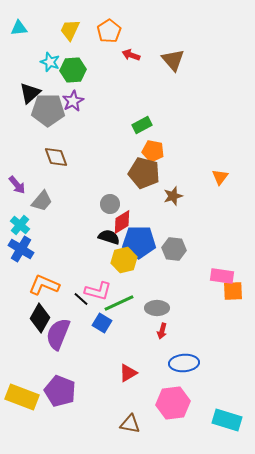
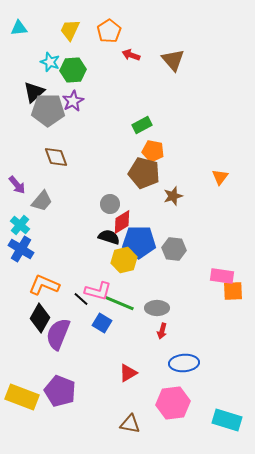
black triangle at (30, 93): moved 4 px right, 1 px up
green line at (119, 303): rotated 48 degrees clockwise
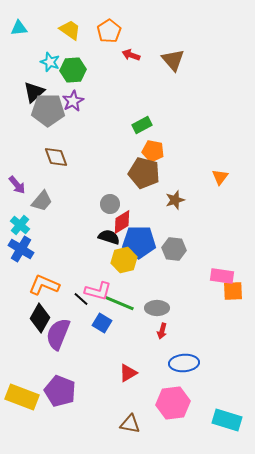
yellow trapezoid at (70, 30): rotated 100 degrees clockwise
brown star at (173, 196): moved 2 px right, 4 px down
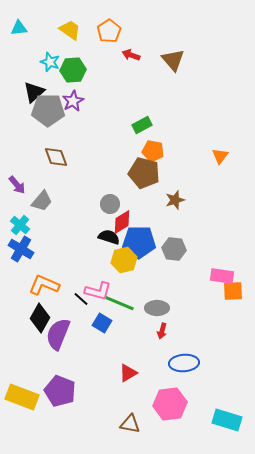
orange triangle at (220, 177): moved 21 px up
pink hexagon at (173, 403): moved 3 px left, 1 px down
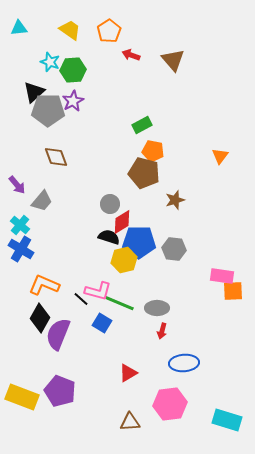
brown triangle at (130, 424): moved 2 px up; rotated 15 degrees counterclockwise
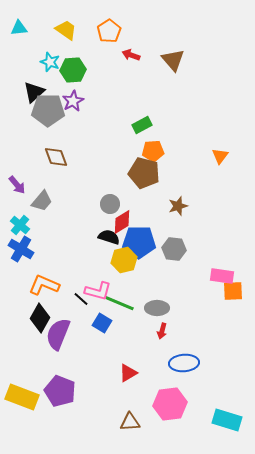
yellow trapezoid at (70, 30): moved 4 px left
orange pentagon at (153, 151): rotated 15 degrees counterclockwise
brown star at (175, 200): moved 3 px right, 6 px down
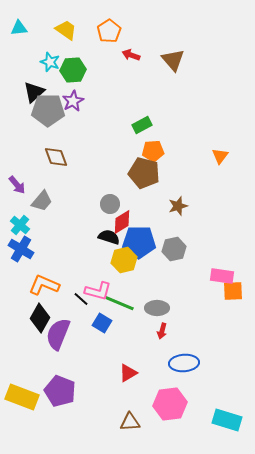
gray hexagon at (174, 249): rotated 20 degrees counterclockwise
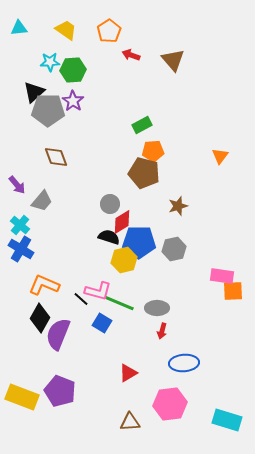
cyan star at (50, 62): rotated 24 degrees counterclockwise
purple star at (73, 101): rotated 10 degrees counterclockwise
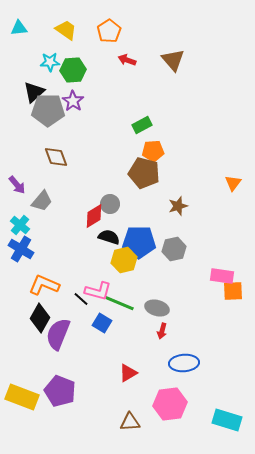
red arrow at (131, 55): moved 4 px left, 5 px down
orange triangle at (220, 156): moved 13 px right, 27 px down
red diamond at (122, 222): moved 28 px left, 6 px up
gray ellipse at (157, 308): rotated 15 degrees clockwise
